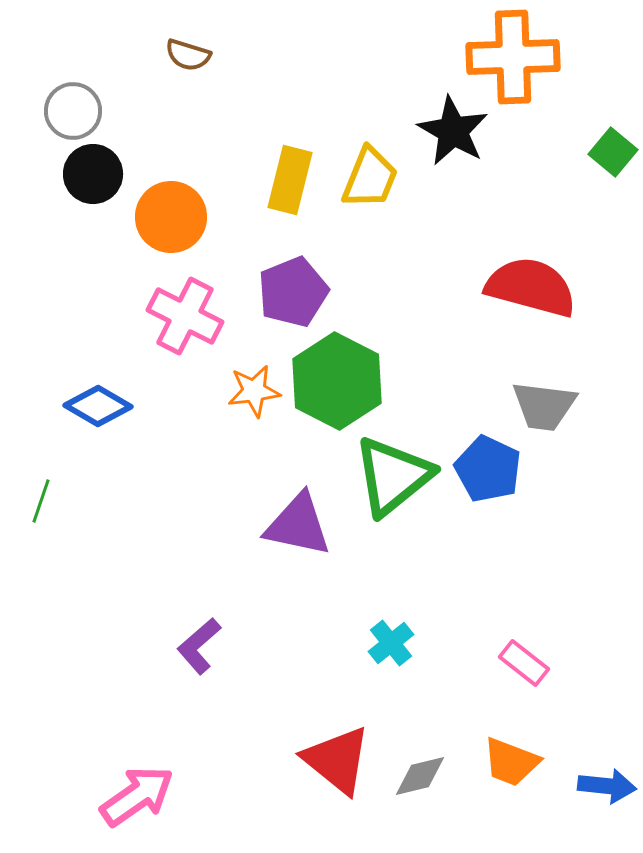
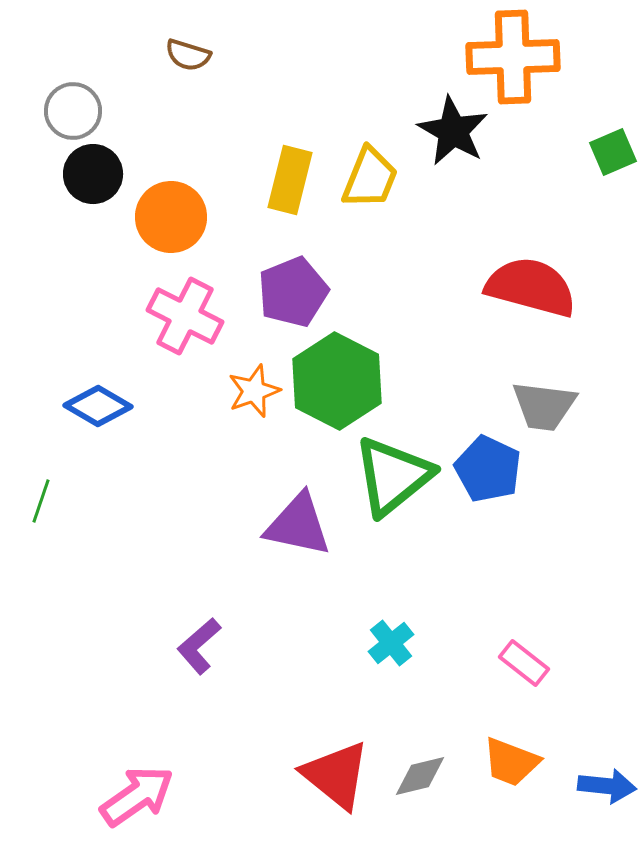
green square: rotated 27 degrees clockwise
orange star: rotated 12 degrees counterclockwise
red triangle: moved 1 px left, 15 px down
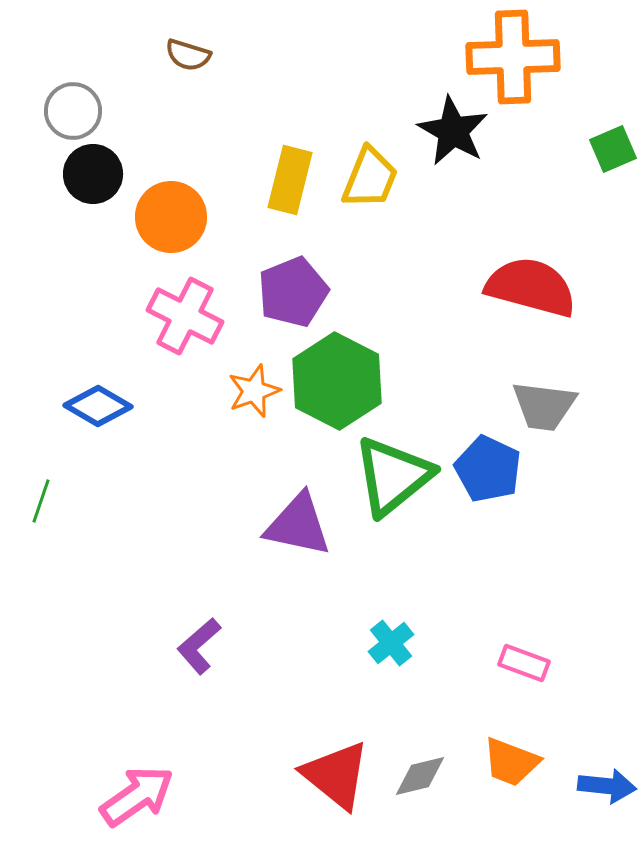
green square: moved 3 px up
pink rectangle: rotated 18 degrees counterclockwise
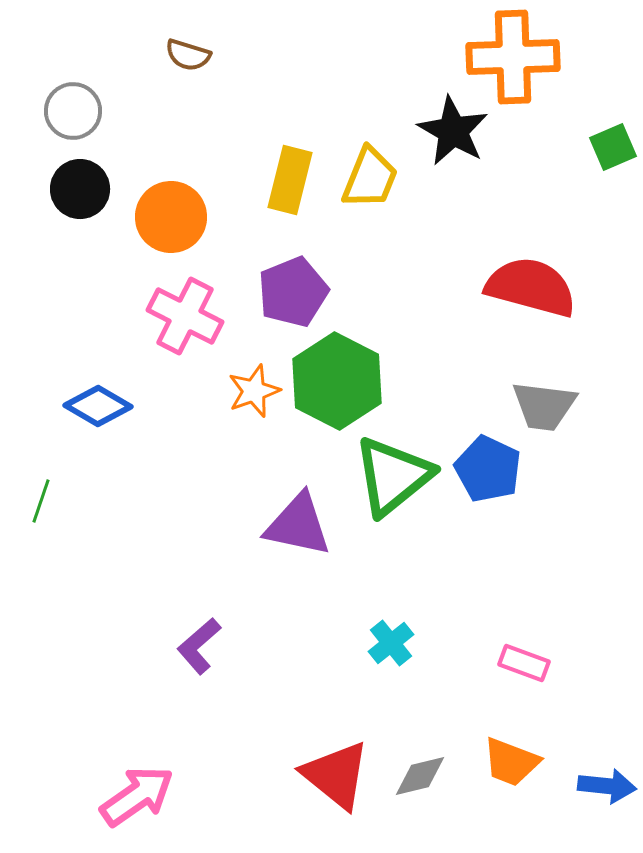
green square: moved 2 px up
black circle: moved 13 px left, 15 px down
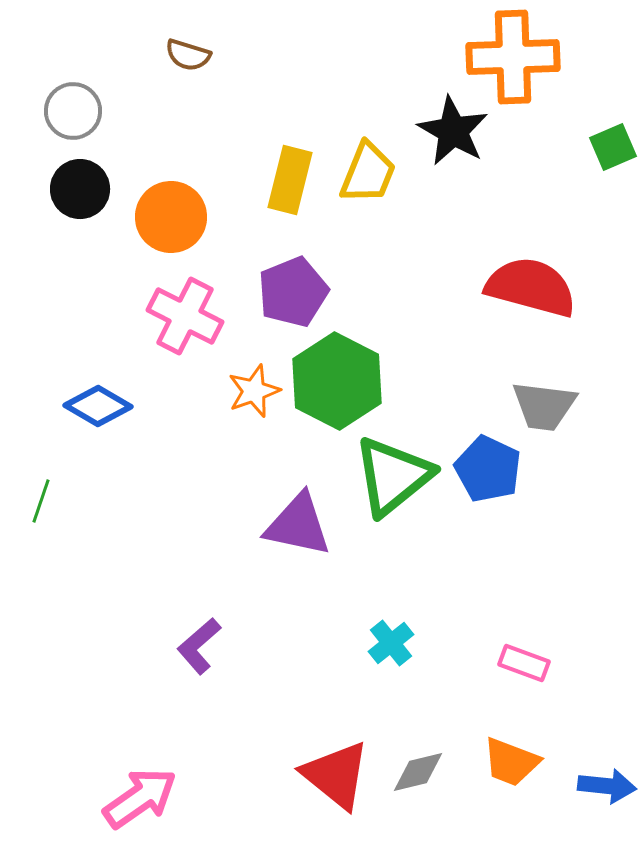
yellow trapezoid: moved 2 px left, 5 px up
gray diamond: moved 2 px left, 4 px up
pink arrow: moved 3 px right, 2 px down
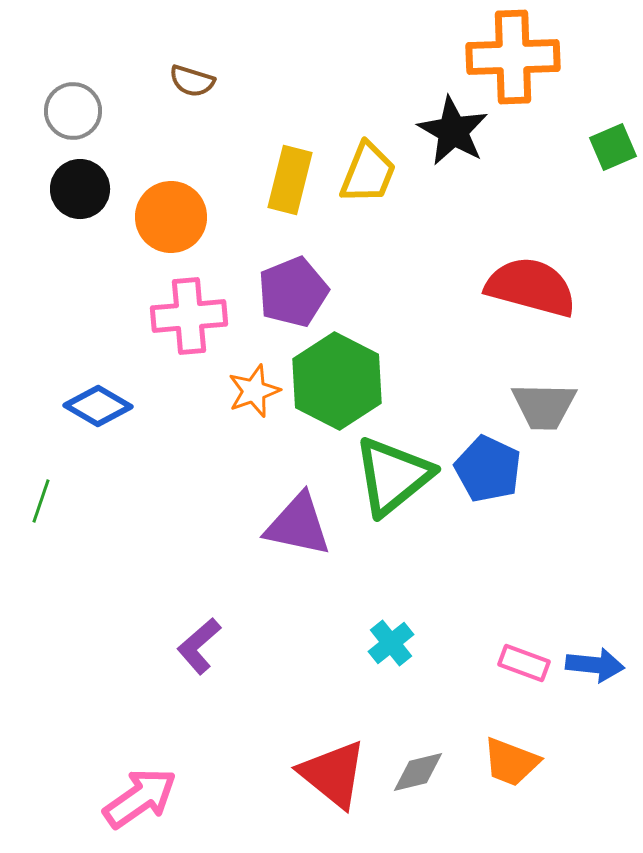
brown semicircle: moved 4 px right, 26 px down
pink cross: moved 4 px right; rotated 32 degrees counterclockwise
gray trapezoid: rotated 6 degrees counterclockwise
red triangle: moved 3 px left, 1 px up
blue arrow: moved 12 px left, 121 px up
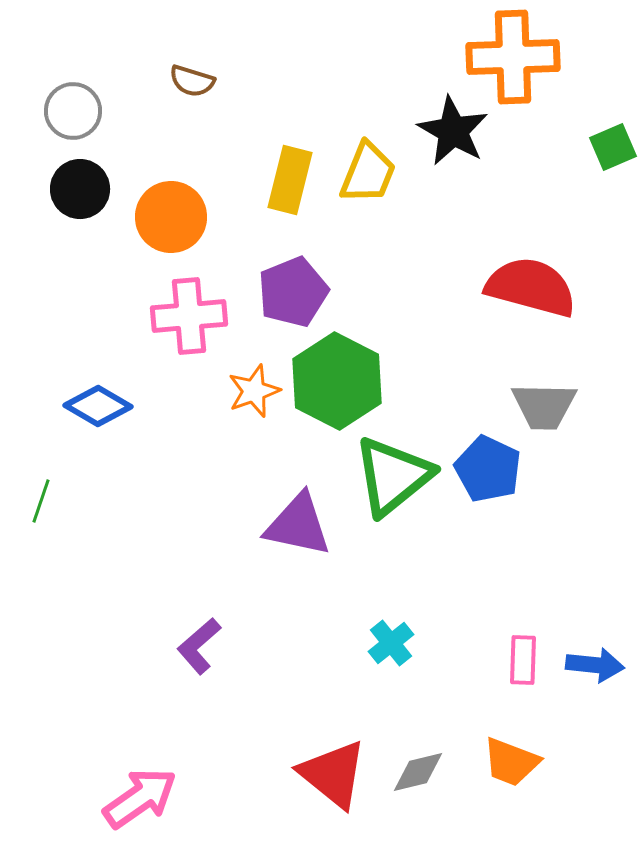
pink rectangle: moved 1 px left, 3 px up; rotated 72 degrees clockwise
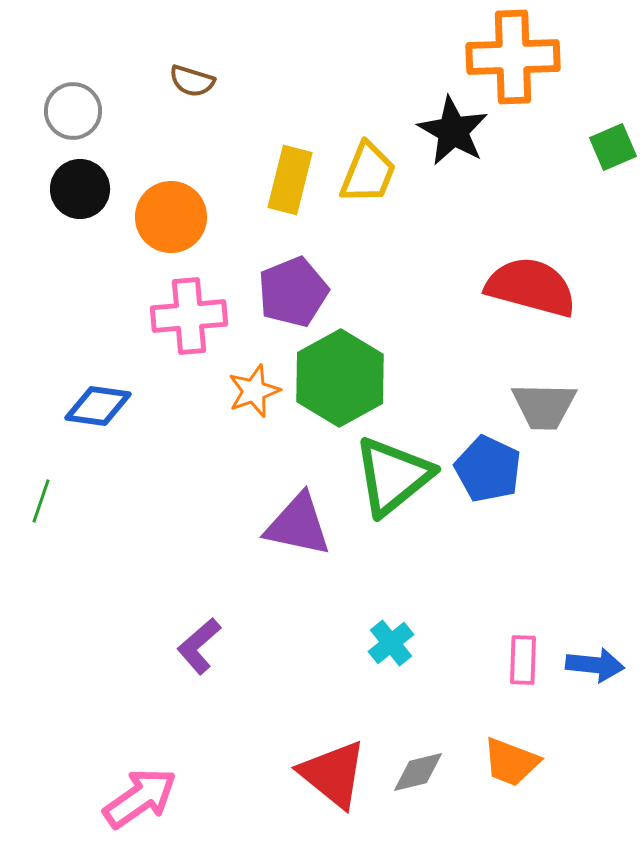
green hexagon: moved 3 px right, 3 px up; rotated 4 degrees clockwise
blue diamond: rotated 22 degrees counterclockwise
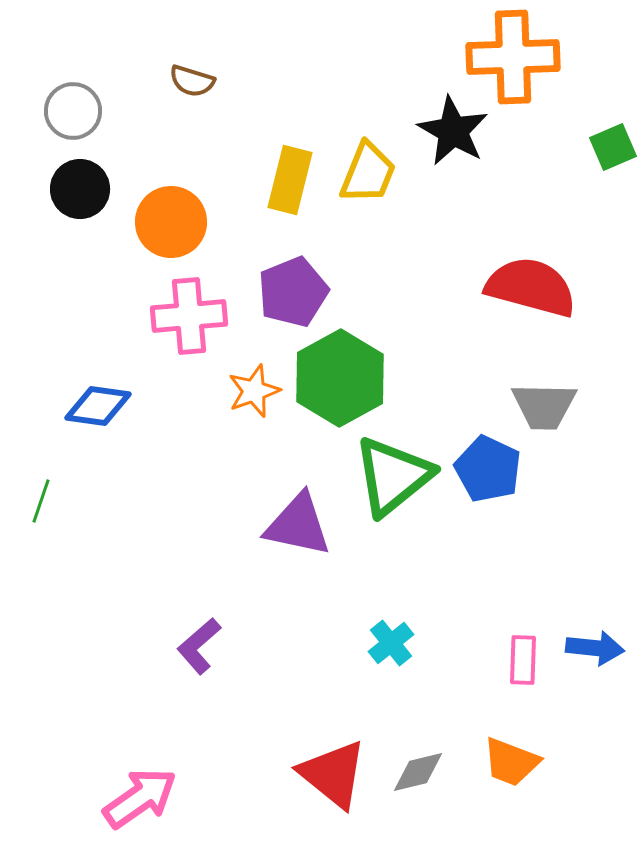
orange circle: moved 5 px down
blue arrow: moved 17 px up
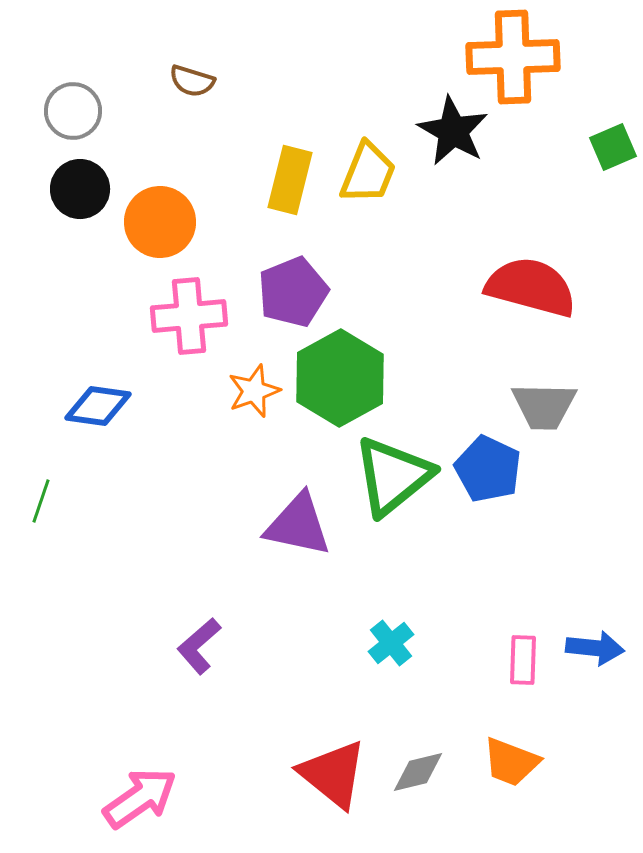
orange circle: moved 11 px left
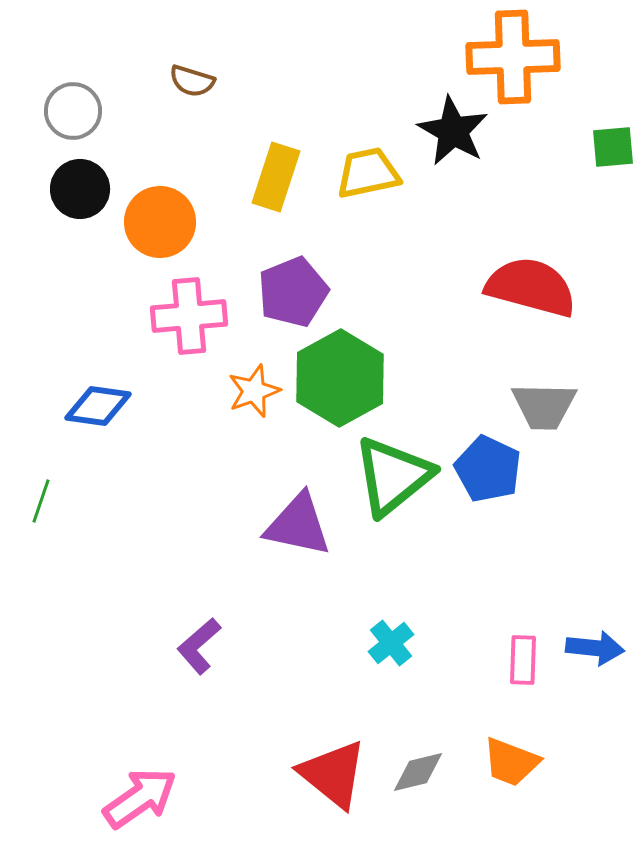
green square: rotated 18 degrees clockwise
yellow trapezoid: rotated 124 degrees counterclockwise
yellow rectangle: moved 14 px left, 3 px up; rotated 4 degrees clockwise
